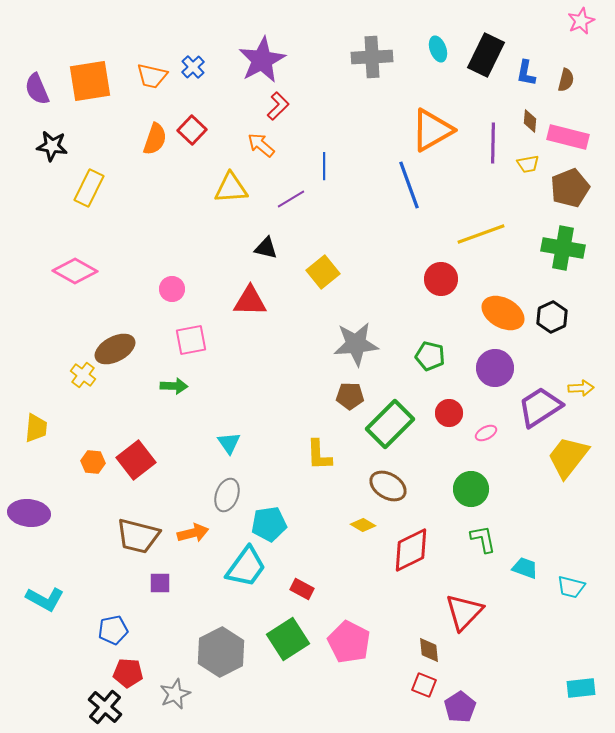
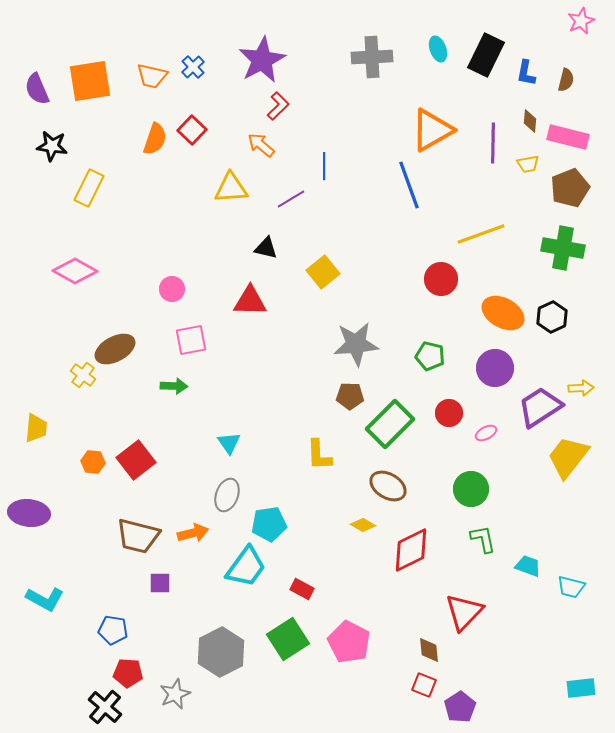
cyan trapezoid at (525, 568): moved 3 px right, 2 px up
blue pentagon at (113, 630): rotated 20 degrees clockwise
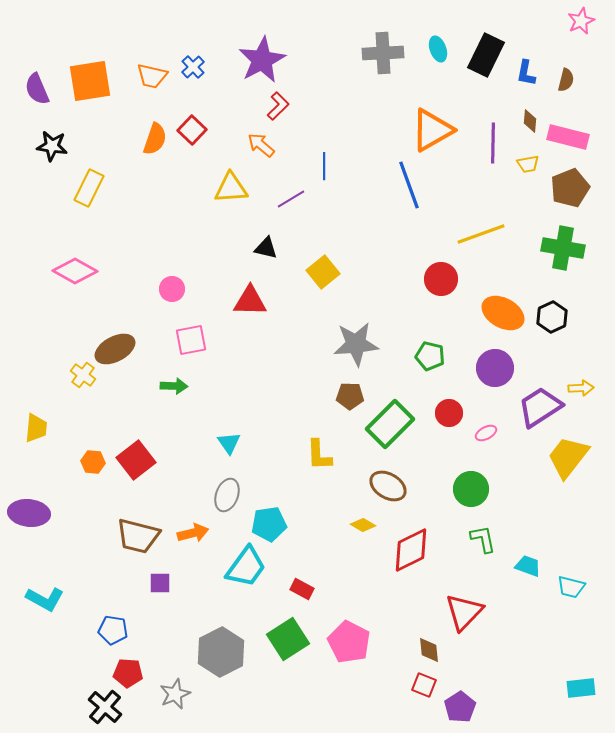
gray cross at (372, 57): moved 11 px right, 4 px up
